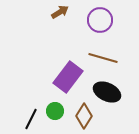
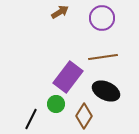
purple circle: moved 2 px right, 2 px up
brown line: moved 1 px up; rotated 24 degrees counterclockwise
black ellipse: moved 1 px left, 1 px up
green circle: moved 1 px right, 7 px up
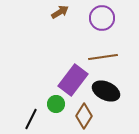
purple rectangle: moved 5 px right, 3 px down
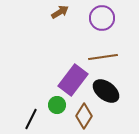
black ellipse: rotated 12 degrees clockwise
green circle: moved 1 px right, 1 px down
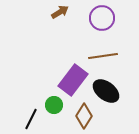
brown line: moved 1 px up
green circle: moved 3 px left
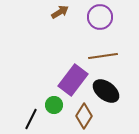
purple circle: moved 2 px left, 1 px up
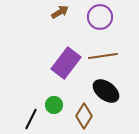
purple rectangle: moved 7 px left, 17 px up
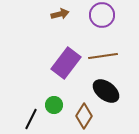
brown arrow: moved 2 px down; rotated 18 degrees clockwise
purple circle: moved 2 px right, 2 px up
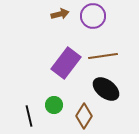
purple circle: moved 9 px left, 1 px down
black ellipse: moved 2 px up
black line: moved 2 px left, 3 px up; rotated 40 degrees counterclockwise
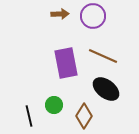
brown arrow: rotated 12 degrees clockwise
brown line: rotated 32 degrees clockwise
purple rectangle: rotated 48 degrees counterclockwise
